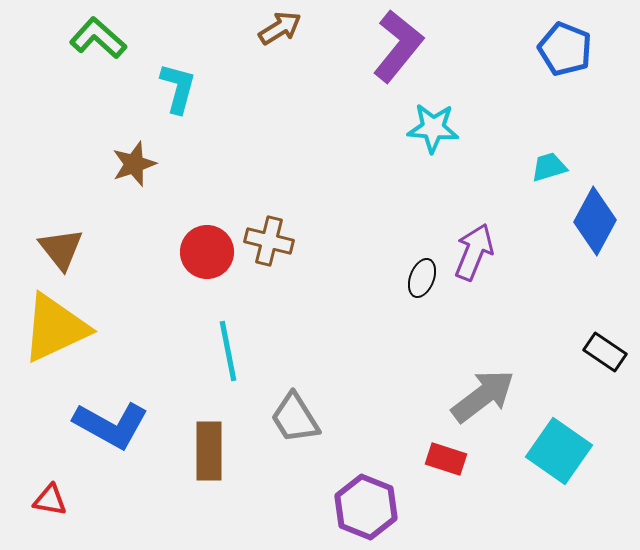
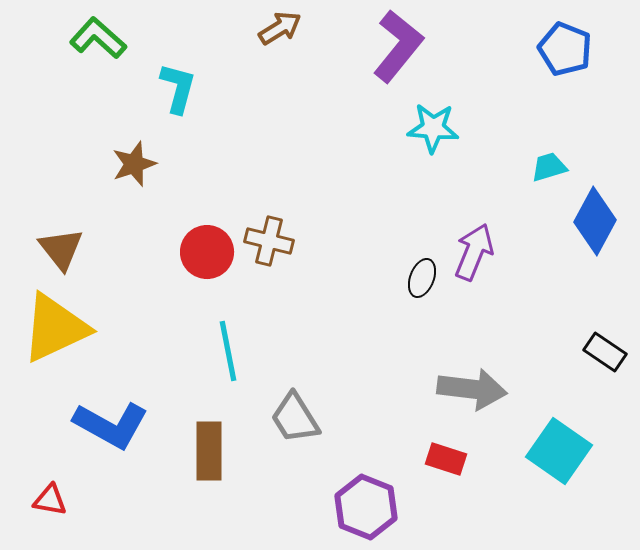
gray arrow: moved 11 px left, 7 px up; rotated 44 degrees clockwise
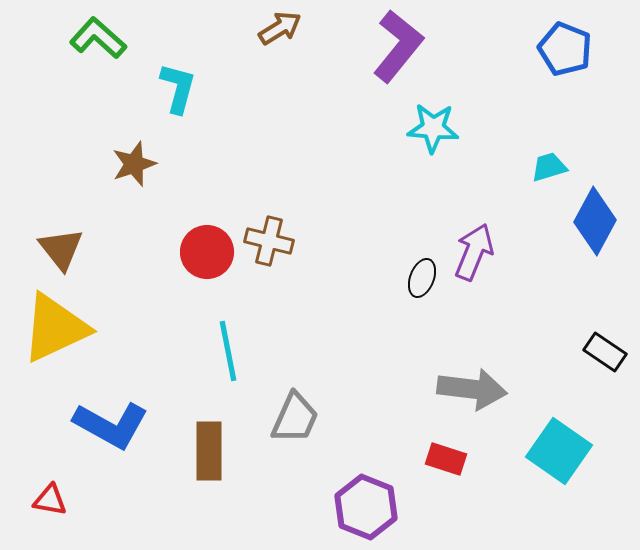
gray trapezoid: rotated 124 degrees counterclockwise
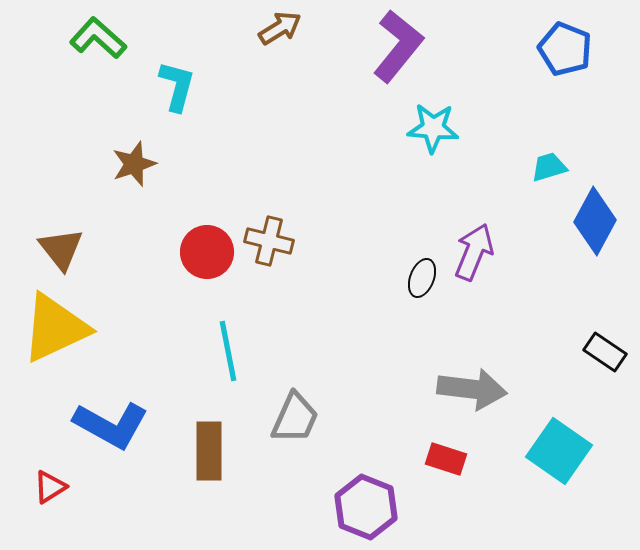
cyan L-shape: moved 1 px left, 2 px up
red triangle: moved 13 px up; rotated 42 degrees counterclockwise
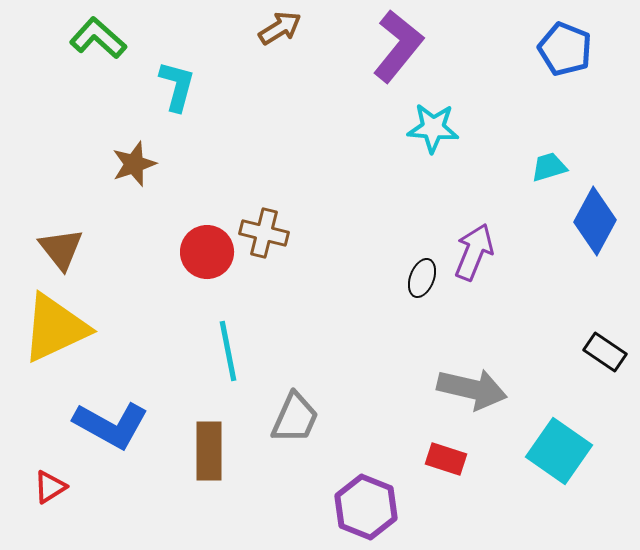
brown cross: moved 5 px left, 8 px up
gray arrow: rotated 6 degrees clockwise
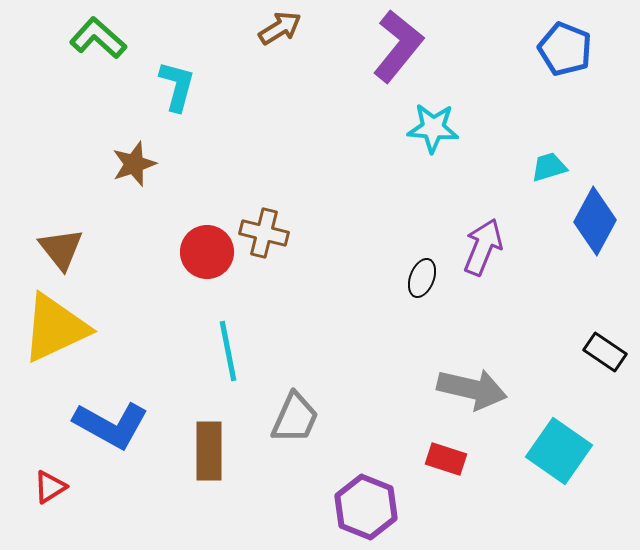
purple arrow: moved 9 px right, 5 px up
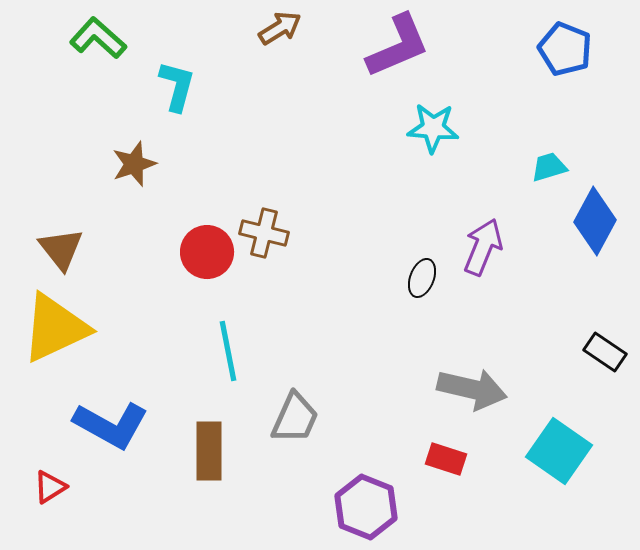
purple L-shape: rotated 28 degrees clockwise
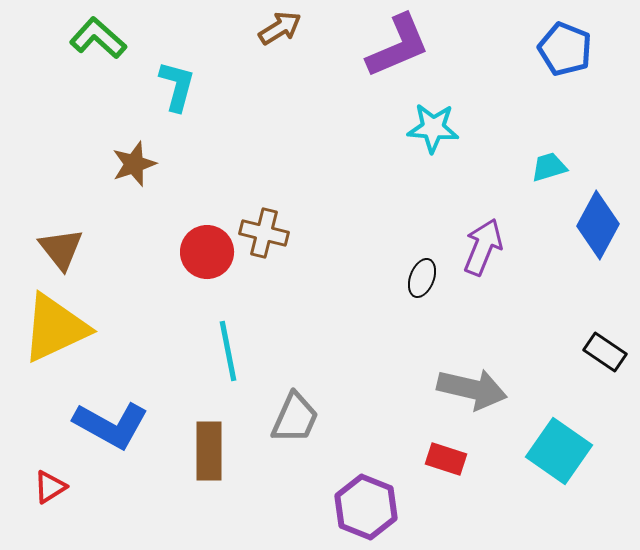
blue diamond: moved 3 px right, 4 px down
